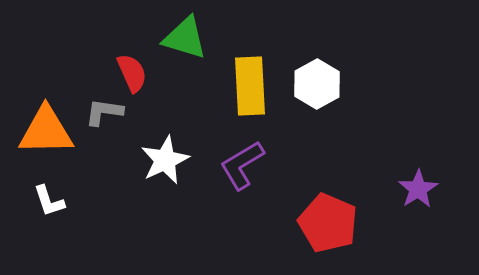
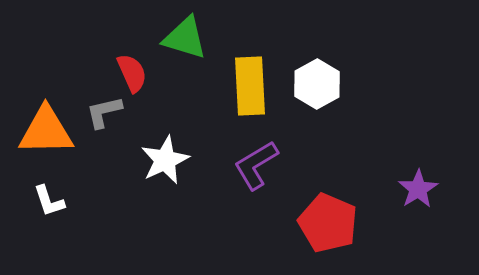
gray L-shape: rotated 21 degrees counterclockwise
purple L-shape: moved 14 px right
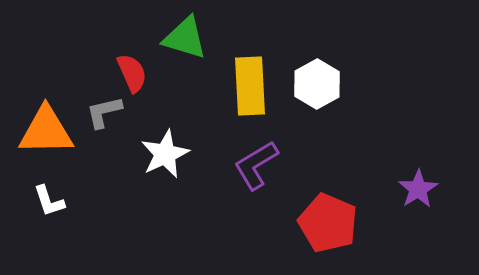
white star: moved 6 px up
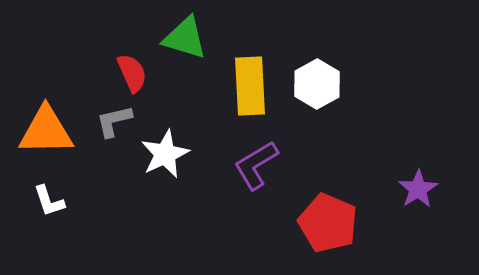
gray L-shape: moved 10 px right, 9 px down
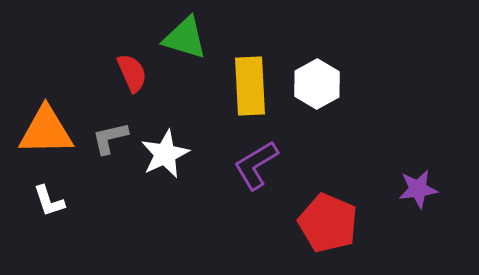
gray L-shape: moved 4 px left, 17 px down
purple star: rotated 24 degrees clockwise
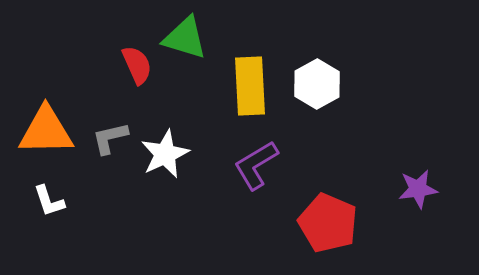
red semicircle: moved 5 px right, 8 px up
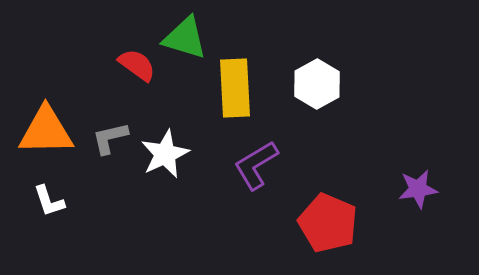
red semicircle: rotated 30 degrees counterclockwise
yellow rectangle: moved 15 px left, 2 px down
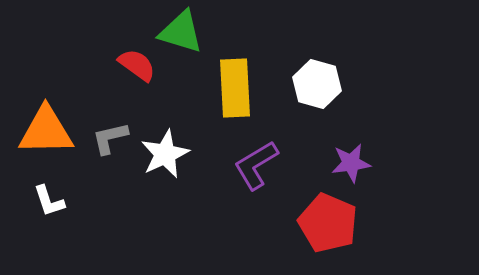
green triangle: moved 4 px left, 6 px up
white hexagon: rotated 15 degrees counterclockwise
purple star: moved 67 px left, 26 px up
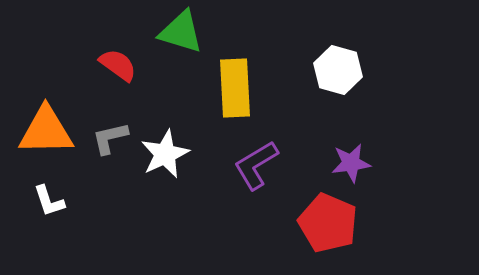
red semicircle: moved 19 px left
white hexagon: moved 21 px right, 14 px up
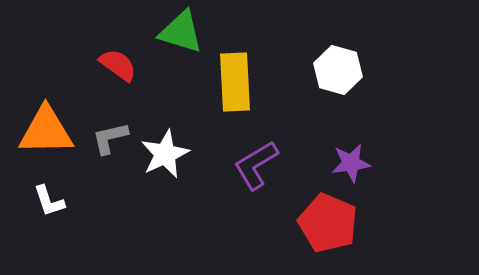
yellow rectangle: moved 6 px up
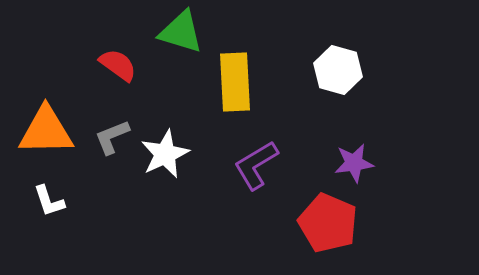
gray L-shape: moved 2 px right, 1 px up; rotated 9 degrees counterclockwise
purple star: moved 3 px right
